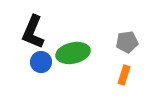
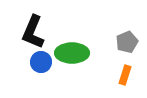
gray pentagon: rotated 15 degrees counterclockwise
green ellipse: moved 1 px left; rotated 12 degrees clockwise
orange rectangle: moved 1 px right
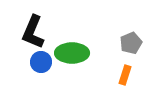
gray pentagon: moved 4 px right, 1 px down
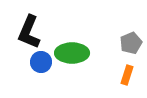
black L-shape: moved 4 px left
orange rectangle: moved 2 px right
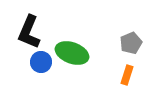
green ellipse: rotated 20 degrees clockwise
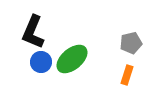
black L-shape: moved 4 px right
gray pentagon: rotated 10 degrees clockwise
green ellipse: moved 6 px down; rotated 60 degrees counterclockwise
